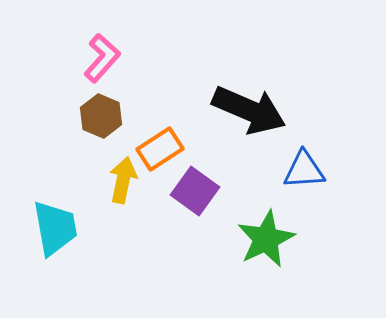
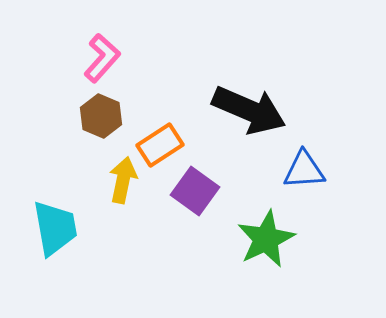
orange rectangle: moved 4 px up
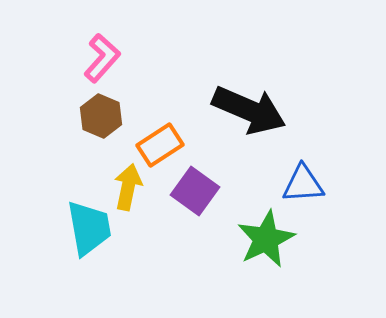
blue triangle: moved 1 px left, 14 px down
yellow arrow: moved 5 px right, 7 px down
cyan trapezoid: moved 34 px right
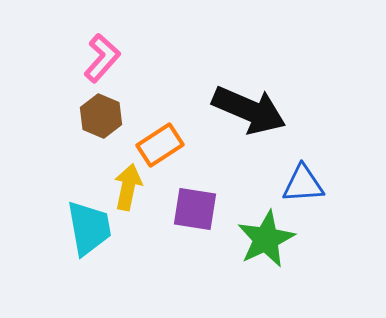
purple square: moved 18 px down; rotated 27 degrees counterclockwise
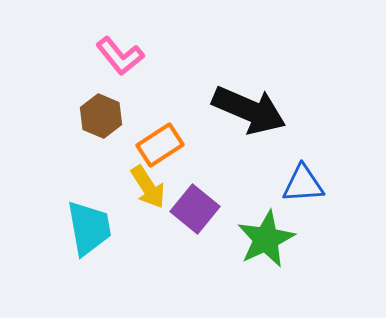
pink L-shape: moved 18 px right, 2 px up; rotated 99 degrees clockwise
yellow arrow: moved 20 px right; rotated 135 degrees clockwise
purple square: rotated 30 degrees clockwise
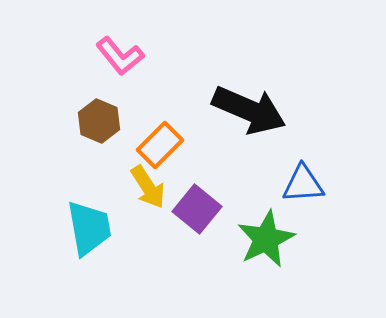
brown hexagon: moved 2 px left, 5 px down
orange rectangle: rotated 12 degrees counterclockwise
purple square: moved 2 px right
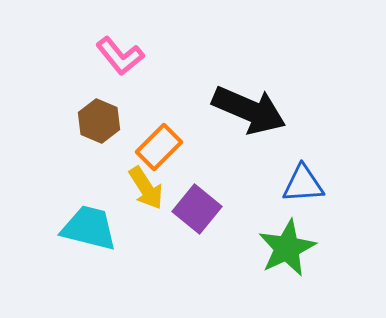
orange rectangle: moved 1 px left, 2 px down
yellow arrow: moved 2 px left, 1 px down
cyan trapezoid: rotated 66 degrees counterclockwise
green star: moved 21 px right, 9 px down
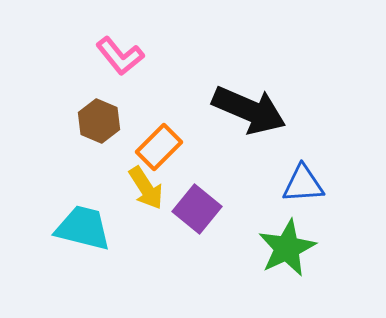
cyan trapezoid: moved 6 px left
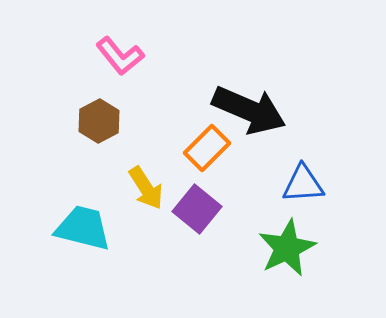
brown hexagon: rotated 9 degrees clockwise
orange rectangle: moved 48 px right, 1 px down
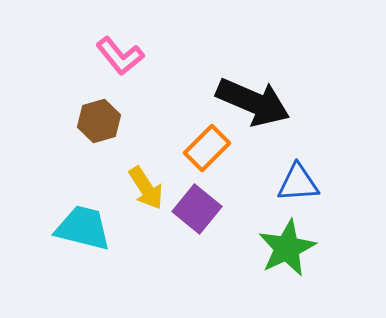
black arrow: moved 4 px right, 8 px up
brown hexagon: rotated 12 degrees clockwise
blue triangle: moved 5 px left, 1 px up
